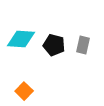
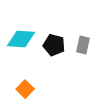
orange square: moved 1 px right, 2 px up
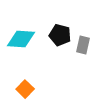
black pentagon: moved 6 px right, 10 px up
